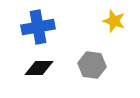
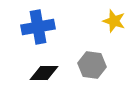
black diamond: moved 5 px right, 5 px down
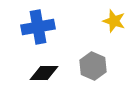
gray hexagon: moved 1 px right, 1 px down; rotated 16 degrees clockwise
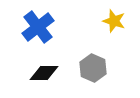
blue cross: rotated 28 degrees counterclockwise
gray hexagon: moved 2 px down
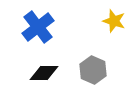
gray hexagon: moved 2 px down
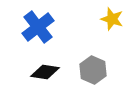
yellow star: moved 2 px left, 2 px up
black diamond: moved 1 px right, 1 px up; rotated 8 degrees clockwise
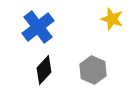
black diamond: moved 1 px left, 2 px up; rotated 56 degrees counterclockwise
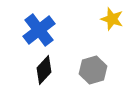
blue cross: moved 1 px right, 3 px down
gray hexagon: rotated 20 degrees clockwise
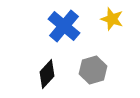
blue cross: moved 25 px right, 4 px up; rotated 12 degrees counterclockwise
black diamond: moved 3 px right, 4 px down
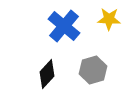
yellow star: moved 3 px left; rotated 15 degrees counterclockwise
